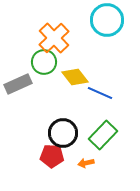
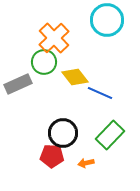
green rectangle: moved 7 px right
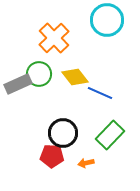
green circle: moved 5 px left, 12 px down
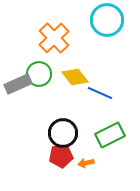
green rectangle: rotated 20 degrees clockwise
red pentagon: moved 9 px right; rotated 10 degrees counterclockwise
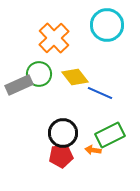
cyan circle: moved 5 px down
gray rectangle: moved 1 px right, 1 px down
orange arrow: moved 7 px right, 13 px up; rotated 21 degrees clockwise
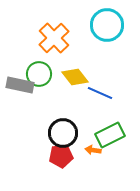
gray rectangle: moved 1 px right; rotated 36 degrees clockwise
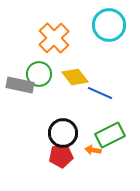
cyan circle: moved 2 px right
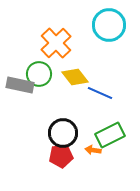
orange cross: moved 2 px right, 5 px down
